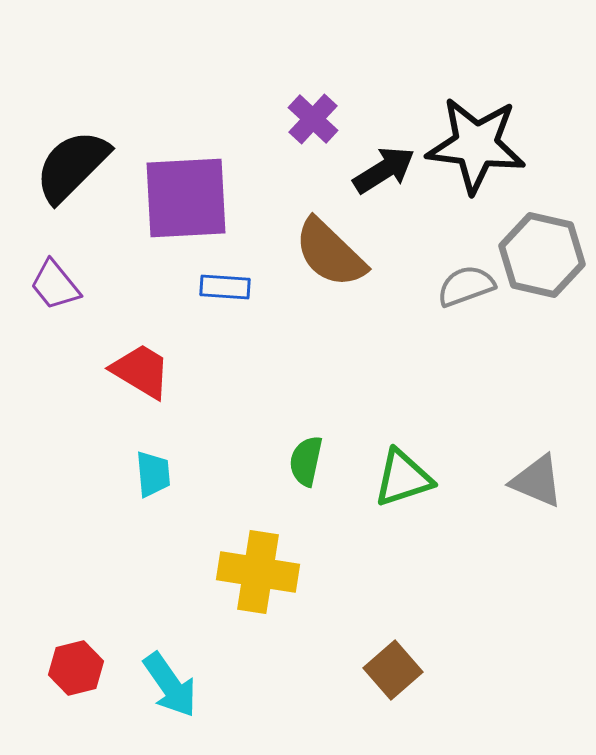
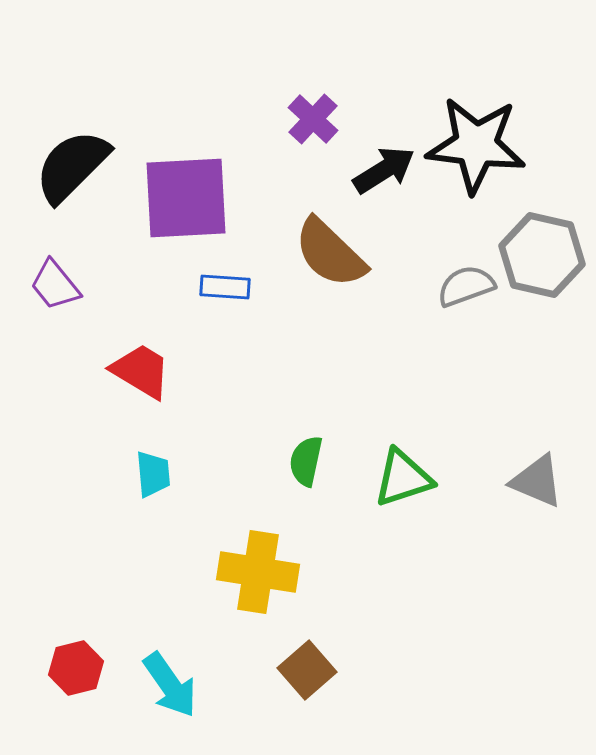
brown square: moved 86 px left
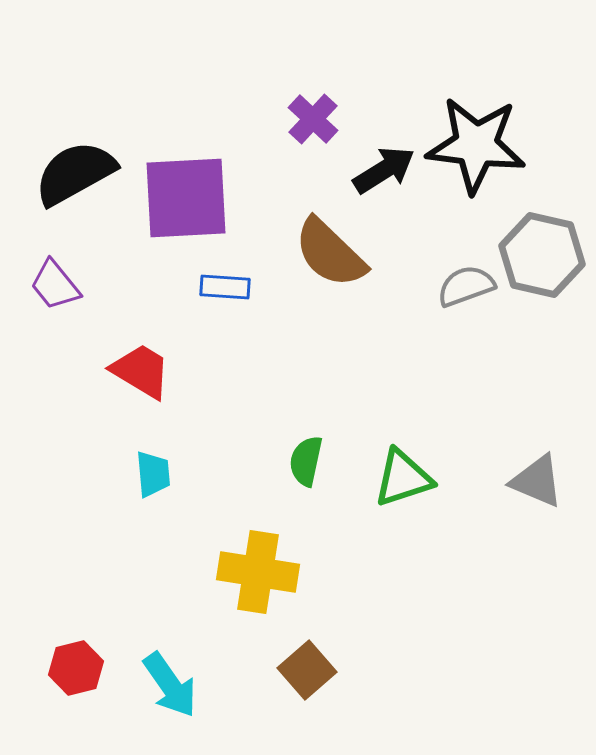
black semicircle: moved 3 px right, 7 px down; rotated 16 degrees clockwise
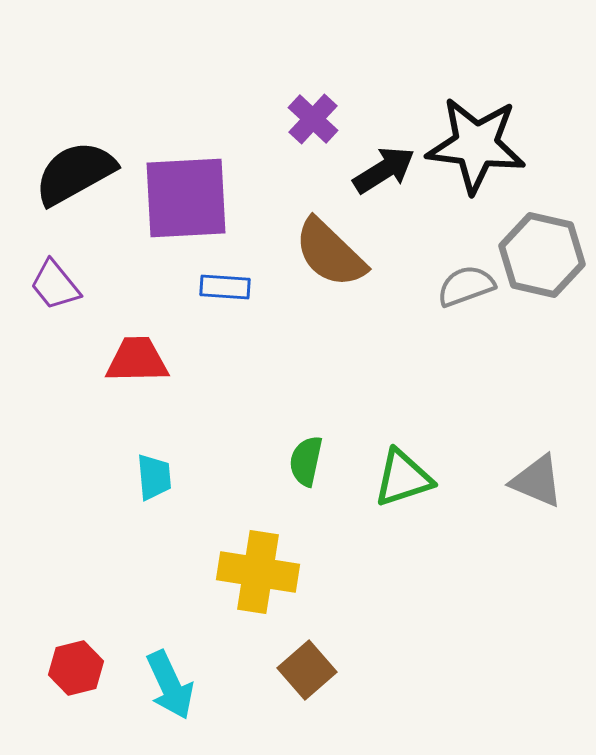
red trapezoid: moved 4 px left, 11 px up; rotated 32 degrees counterclockwise
cyan trapezoid: moved 1 px right, 3 px down
cyan arrow: rotated 10 degrees clockwise
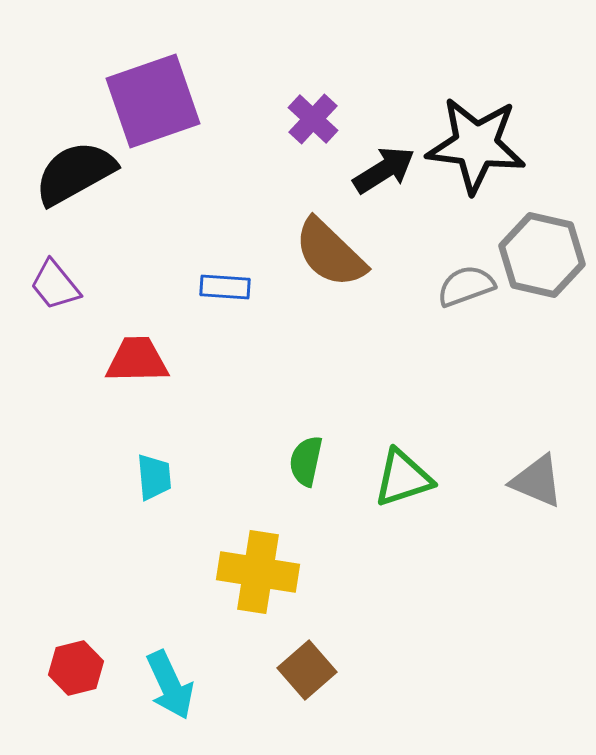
purple square: moved 33 px left, 97 px up; rotated 16 degrees counterclockwise
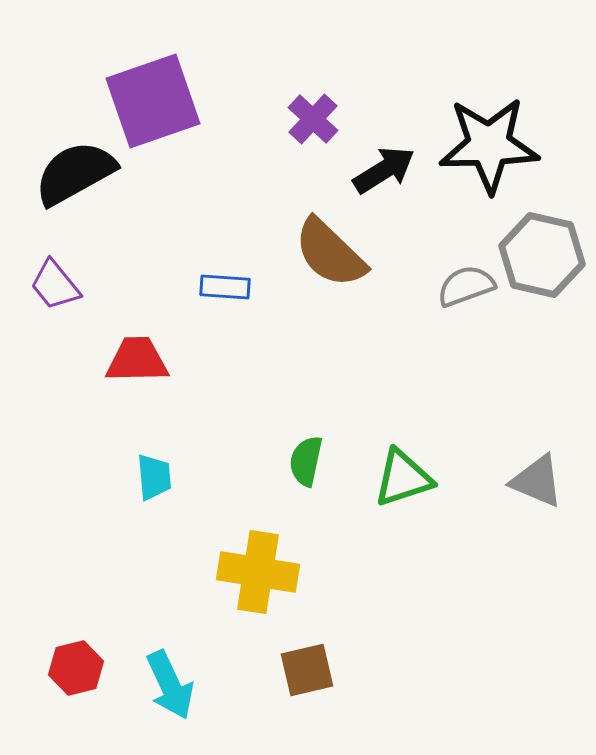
black star: moved 13 px right; rotated 8 degrees counterclockwise
brown square: rotated 28 degrees clockwise
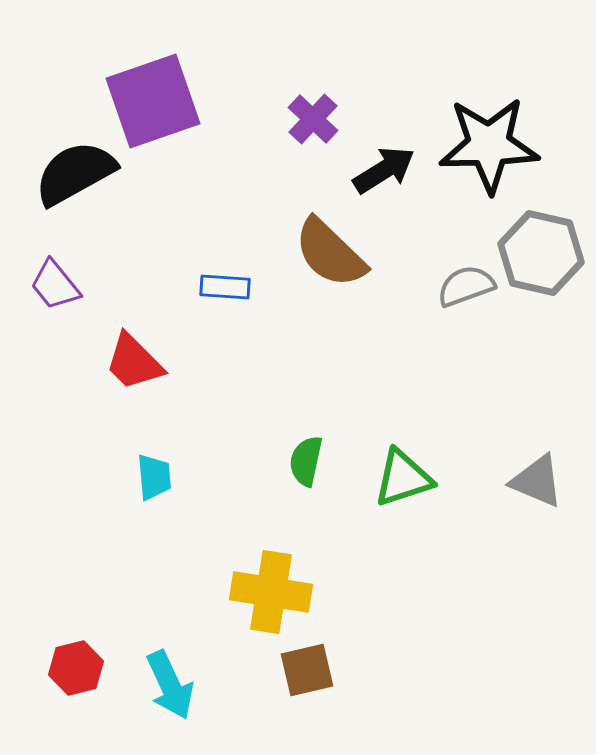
gray hexagon: moved 1 px left, 2 px up
red trapezoid: moved 3 px left, 2 px down; rotated 134 degrees counterclockwise
yellow cross: moved 13 px right, 20 px down
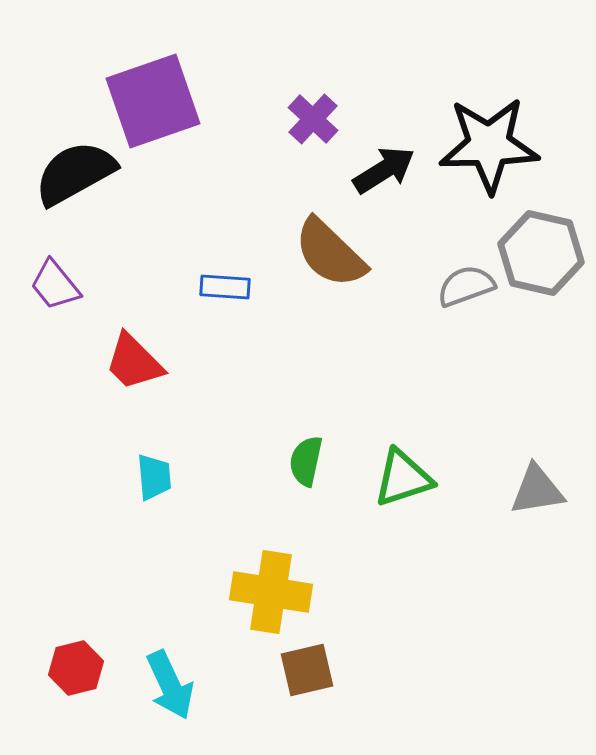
gray triangle: moved 9 px down; rotated 32 degrees counterclockwise
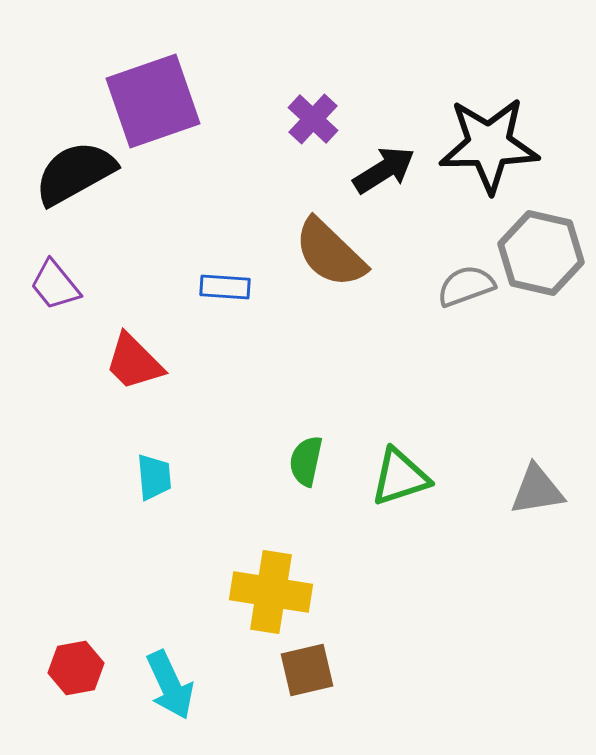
green triangle: moved 3 px left, 1 px up
red hexagon: rotated 4 degrees clockwise
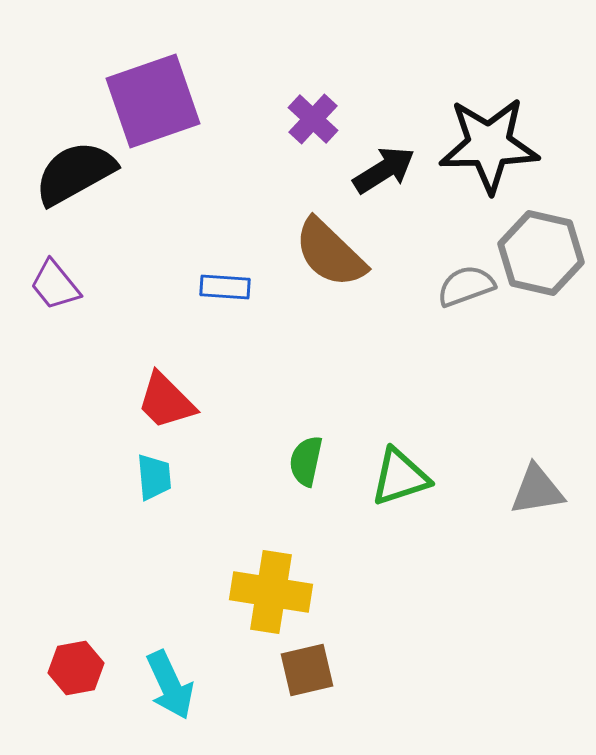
red trapezoid: moved 32 px right, 39 px down
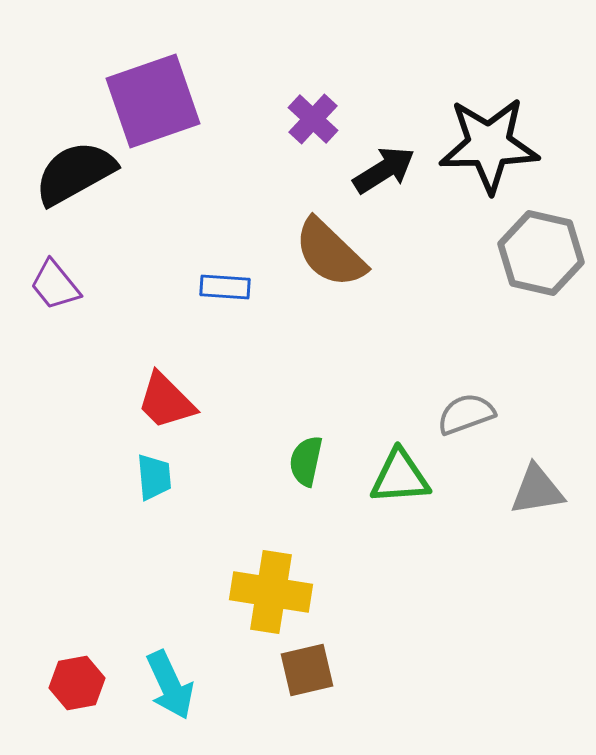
gray semicircle: moved 128 px down
green triangle: rotated 14 degrees clockwise
red hexagon: moved 1 px right, 15 px down
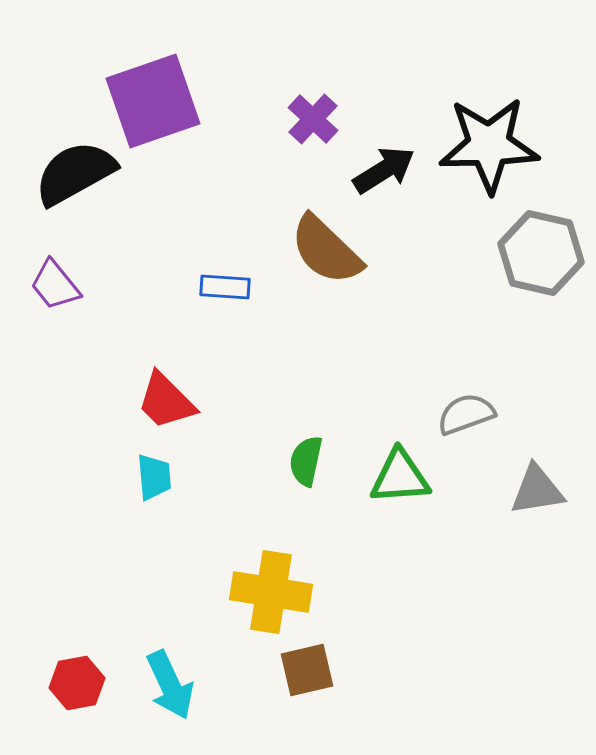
brown semicircle: moved 4 px left, 3 px up
